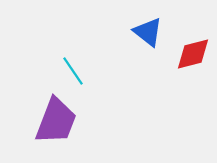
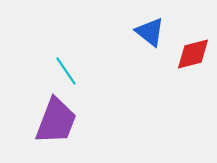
blue triangle: moved 2 px right
cyan line: moved 7 px left
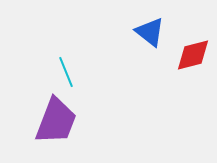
red diamond: moved 1 px down
cyan line: moved 1 px down; rotated 12 degrees clockwise
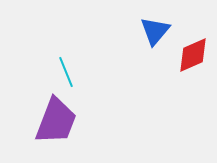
blue triangle: moved 5 px right, 1 px up; rotated 32 degrees clockwise
red diamond: rotated 9 degrees counterclockwise
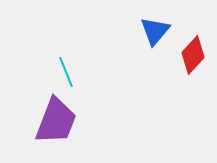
red diamond: rotated 24 degrees counterclockwise
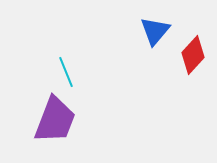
purple trapezoid: moved 1 px left, 1 px up
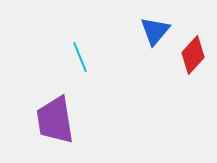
cyan line: moved 14 px right, 15 px up
purple trapezoid: rotated 150 degrees clockwise
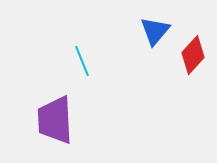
cyan line: moved 2 px right, 4 px down
purple trapezoid: rotated 6 degrees clockwise
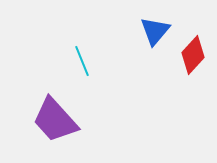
purple trapezoid: rotated 39 degrees counterclockwise
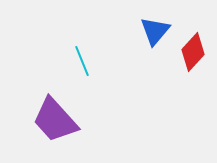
red diamond: moved 3 px up
